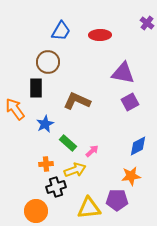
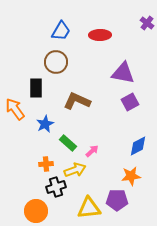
brown circle: moved 8 px right
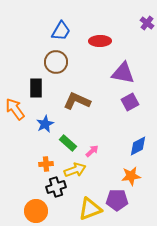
red ellipse: moved 6 px down
yellow triangle: moved 1 px right, 1 px down; rotated 15 degrees counterclockwise
